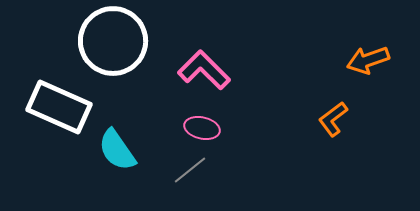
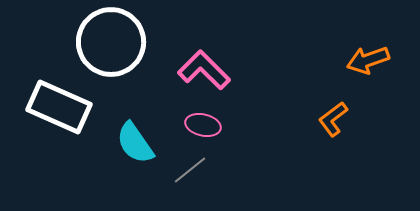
white circle: moved 2 px left, 1 px down
pink ellipse: moved 1 px right, 3 px up
cyan semicircle: moved 18 px right, 7 px up
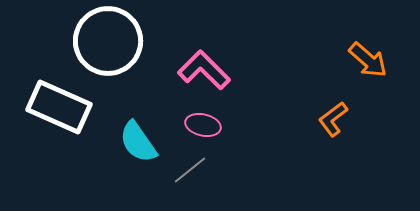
white circle: moved 3 px left, 1 px up
orange arrow: rotated 120 degrees counterclockwise
cyan semicircle: moved 3 px right, 1 px up
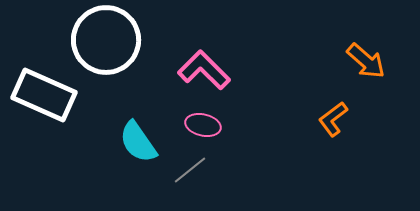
white circle: moved 2 px left, 1 px up
orange arrow: moved 2 px left, 1 px down
white rectangle: moved 15 px left, 12 px up
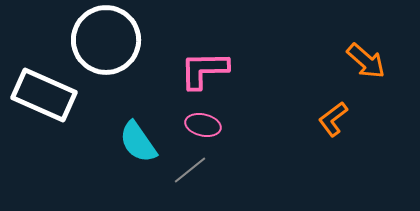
pink L-shape: rotated 46 degrees counterclockwise
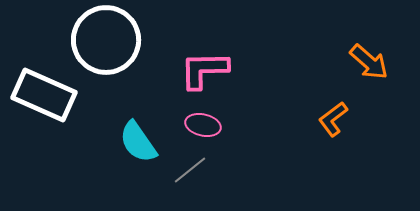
orange arrow: moved 3 px right, 1 px down
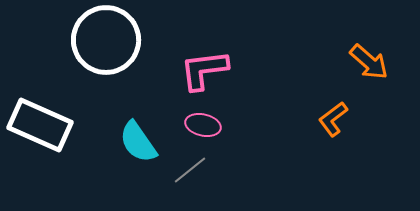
pink L-shape: rotated 6 degrees counterclockwise
white rectangle: moved 4 px left, 30 px down
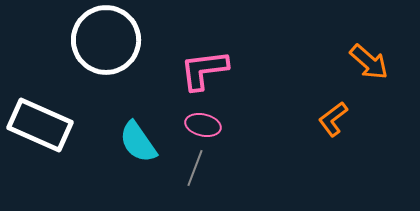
gray line: moved 5 px right, 2 px up; rotated 30 degrees counterclockwise
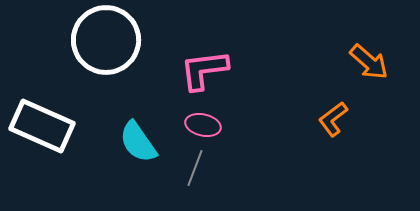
white rectangle: moved 2 px right, 1 px down
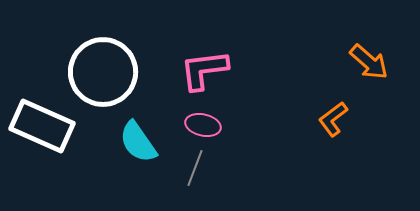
white circle: moved 3 px left, 32 px down
